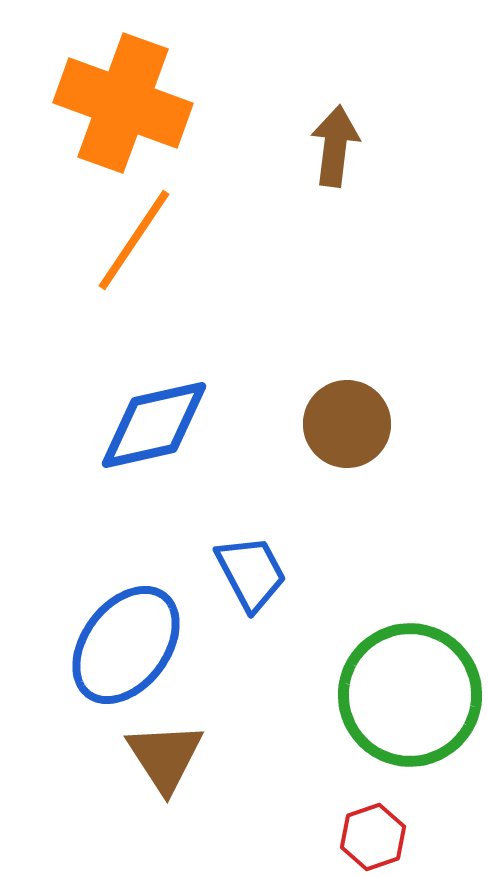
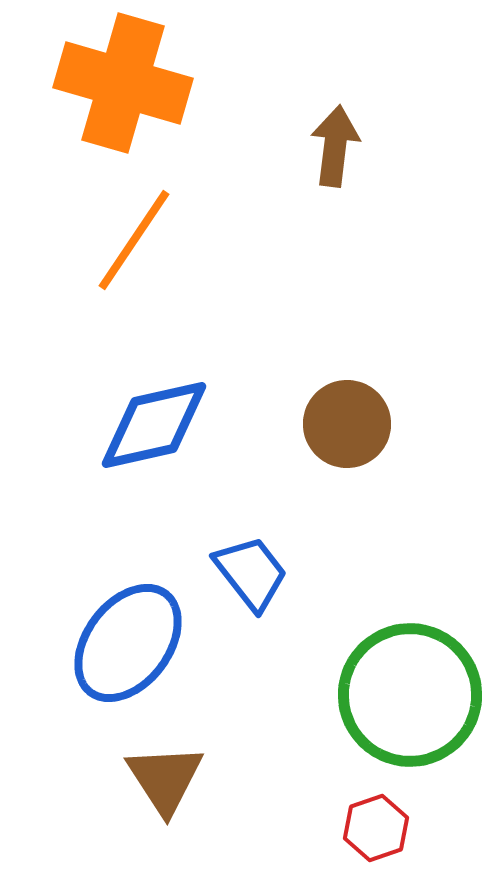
orange cross: moved 20 px up; rotated 4 degrees counterclockwise
blue trapezoid: rotated 10 degrees counterclockwise
blue ellipse: moved 2 px right, 2 px up
brown triangle: moved 22 px down
red hexagon: moved 3 px right, 9 px up
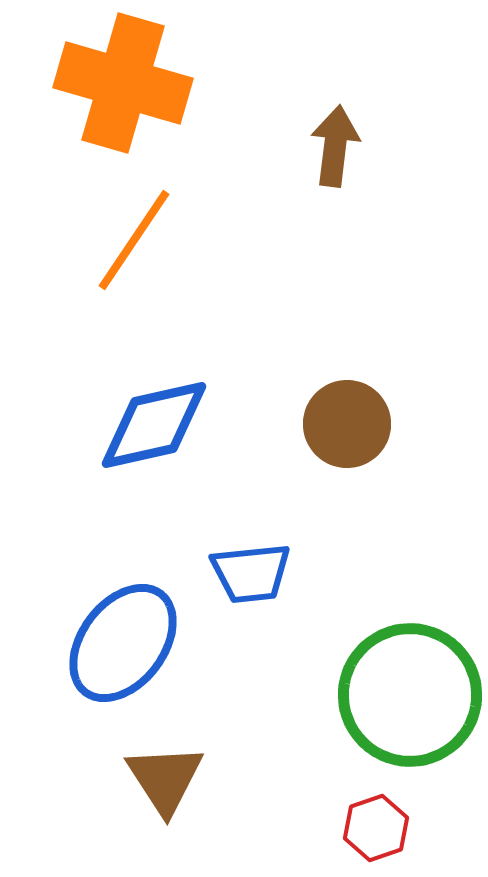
blue trapezoid: rotated 122 degrees clockwise
blue ellipse: moved 5 px left
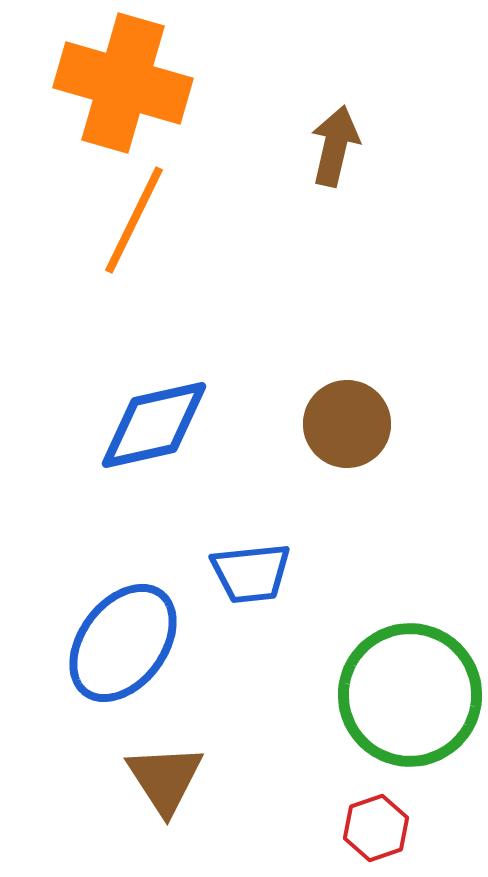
brown arrow: rotated 6 degrees clockwise
orange line: moved 20 px up; rotated 8 degrees counterclockwise
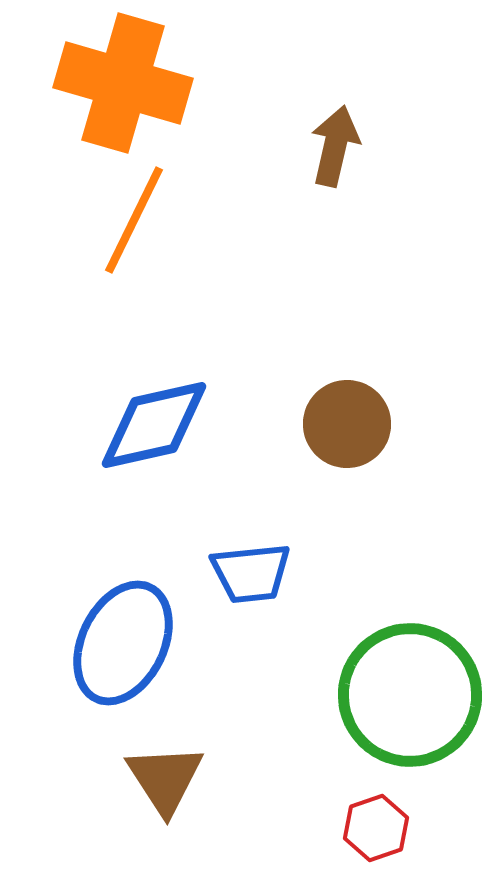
blue ellipse: rotated 11 degrees counterclockwise
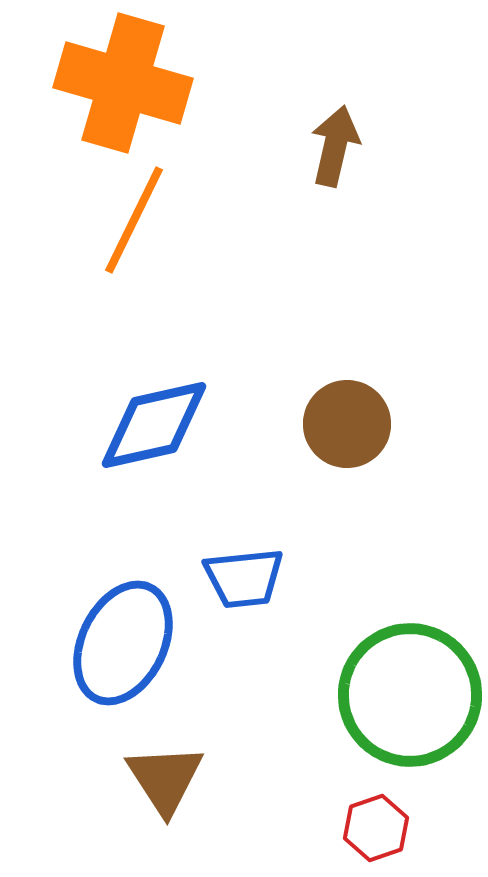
blue trapezoid: moved 7 px left, 5 px down
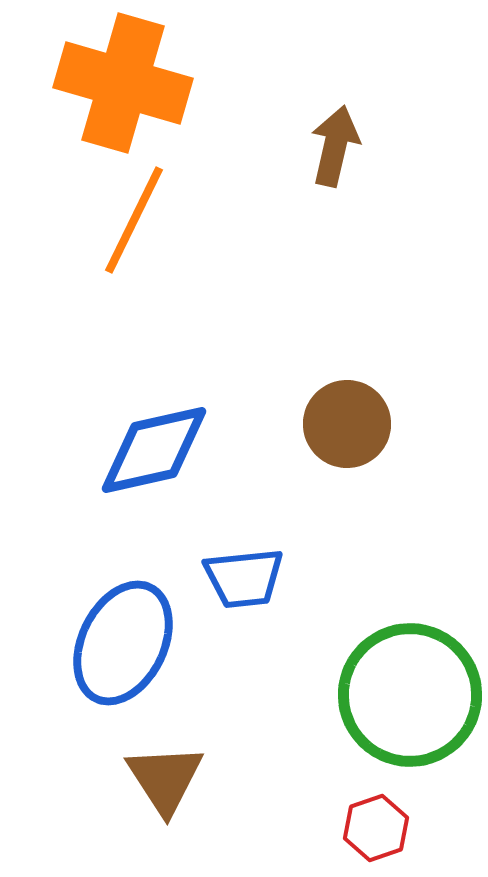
blue diamond: moved 25 px down
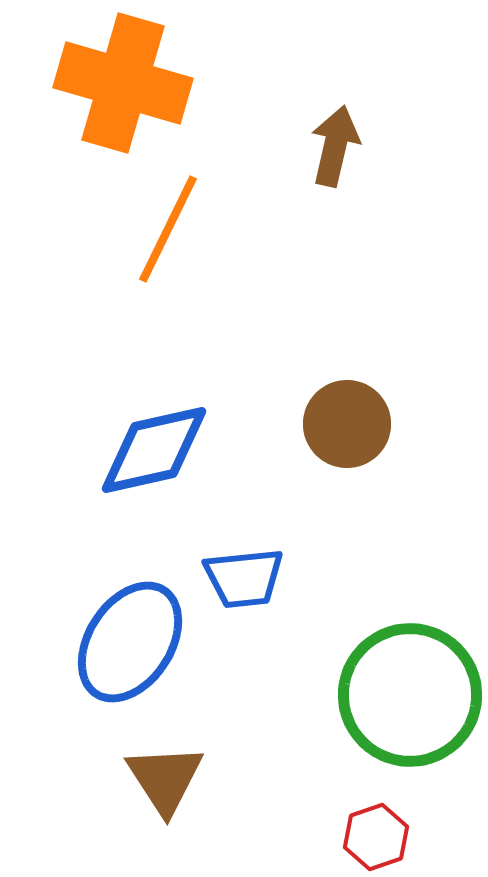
orange line: moved 34 px right, 9 px down
blue ellipse: moved 7 px right, 1 px up; rotated 7 degrees clockwise
red hexagon: moved 9 px down
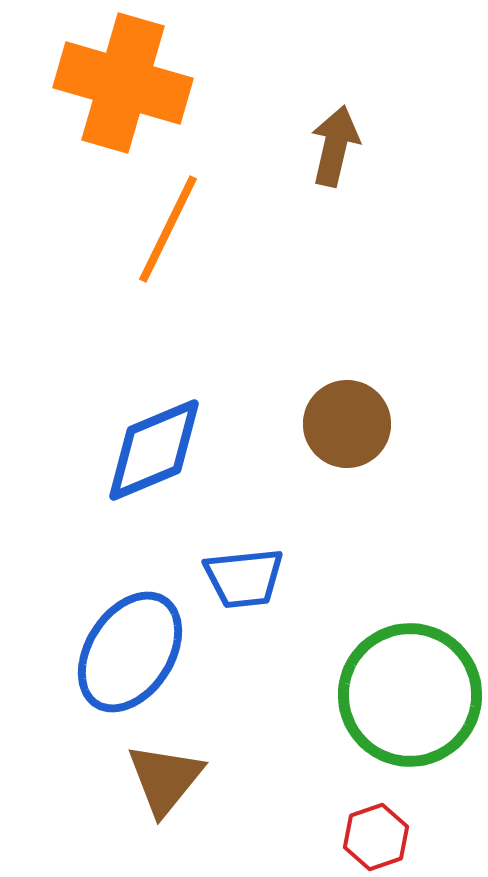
blue diamond: rotated 10 degrees counterclockwise
blue ellipse: moved 10 px down
brown triangle: rotated 12 degrees clockwise
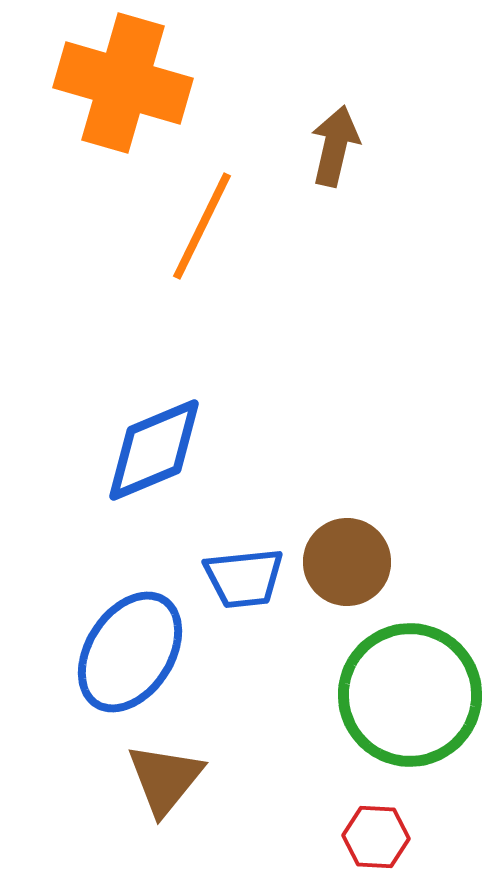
orange line: moved 34 px right, 3 px up
brown circle: moved 138 px down
red hexagon: rotated 22 degrees clockwise
